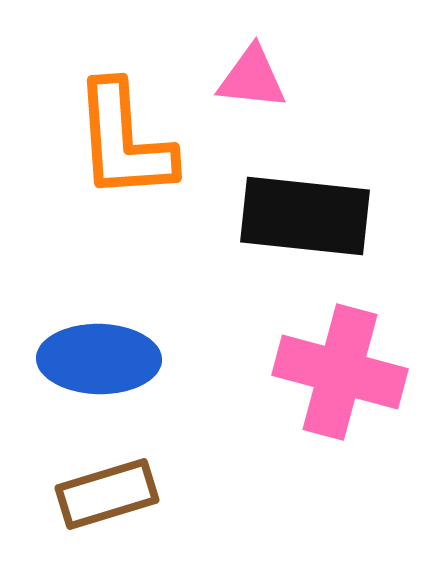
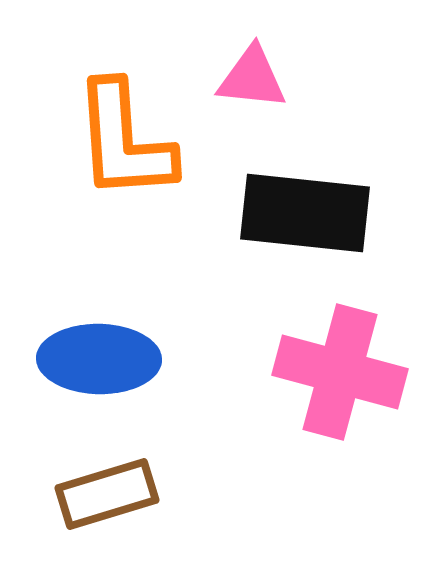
black rectangle: moved 3 px up
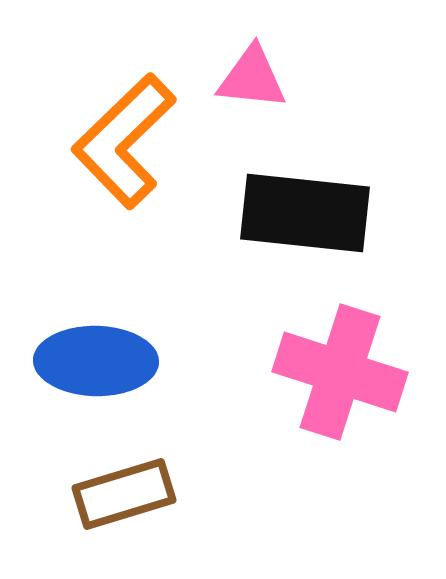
orange L-shape: rotated 50 degrees clockwise
blue ellipse: moved 3 px left, 2 px down
pink cross: rotated 3 degrees clockwise
brown rectangle: moved 17 px right
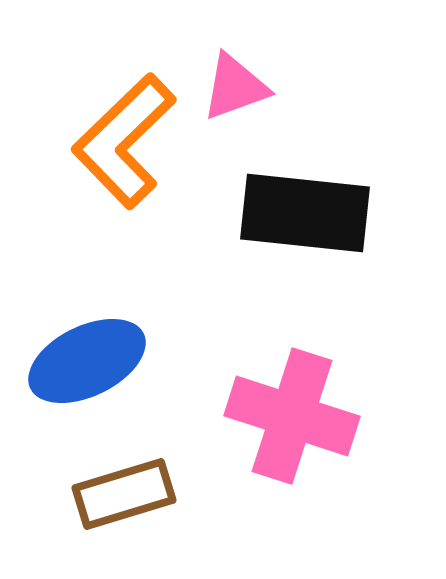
pink triangle: moved 17 px left, 9 px down; rotated 26 degrees counterclockwise
blue ellipse: moved 9 px left; rotated 27 degrees counterclockwise
pink cross: moved 48 px left, 44 px down
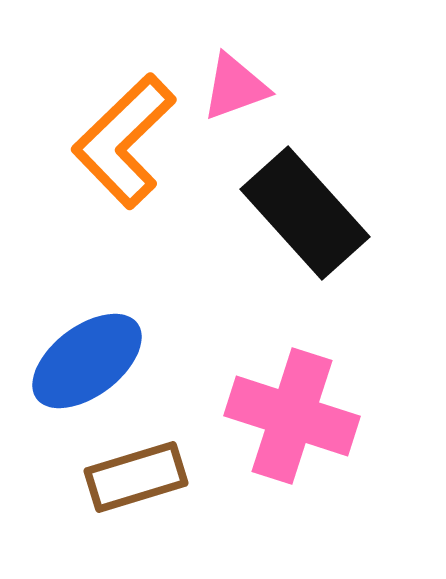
black rectangle: rotated 42 degrees clockwise
blue ellipse: rotated 11 degrees counterclockwise
brown rectangle: moved 12 px right, 17 px up
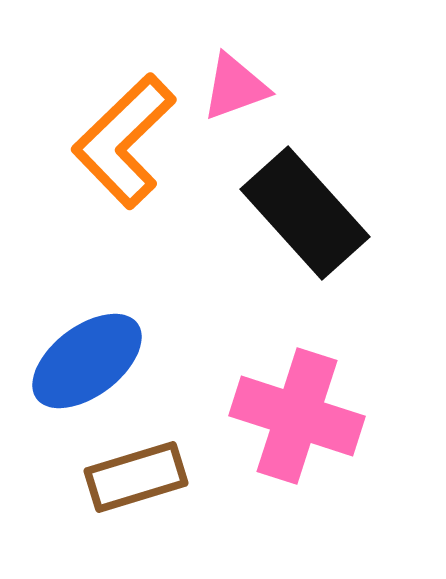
pink cross: moved 5 px right
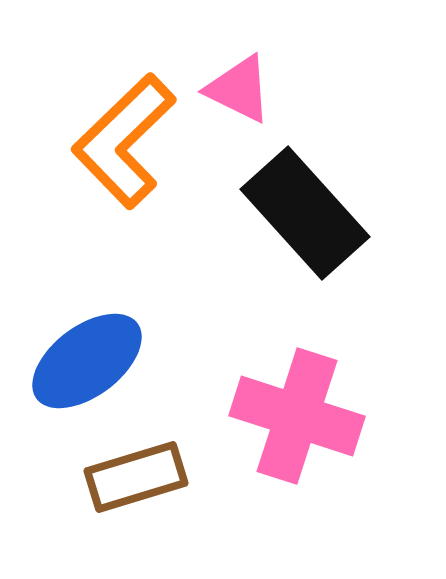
pink triangle: moved 4 px right, 2 px down; rotated 46 degrees clockwise
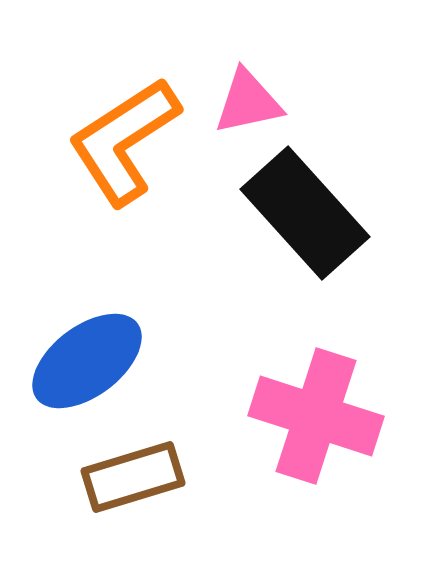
pink triangle: moved 9 px right, 13 px down; rotated 38 degrees counterclockwise
orange L-shape: rotated 11 degrees clockwise
pink cross: moved 19 px right
brown rectangle: moved 3 px left
